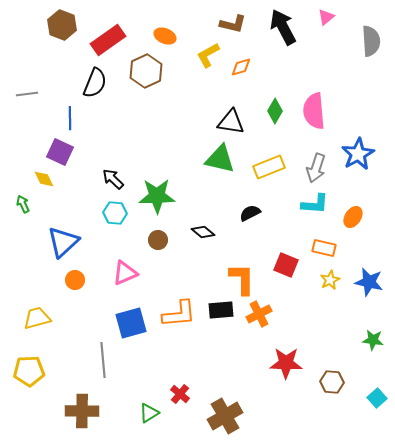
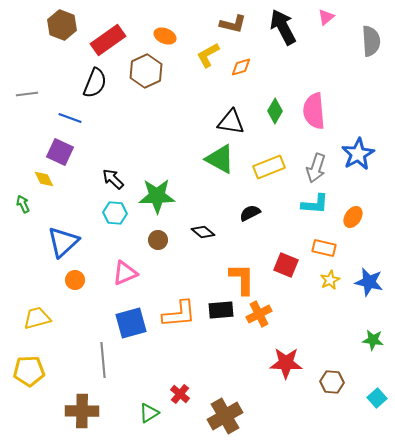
blue line at (70, 118): rotated 70 degrees counterclockwise
green triangle at (220, 159): rotated 16 degrees clockwise
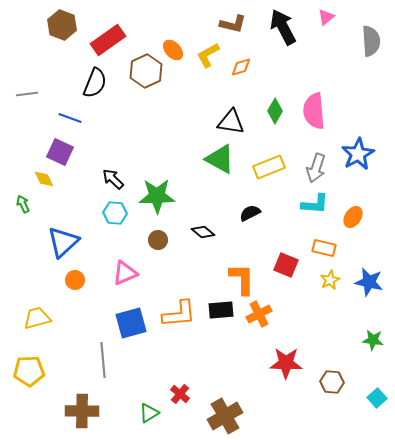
orange ellipse at (165, 36): moved 8 px right, 14 px down; rotated 25 degrees clockwise
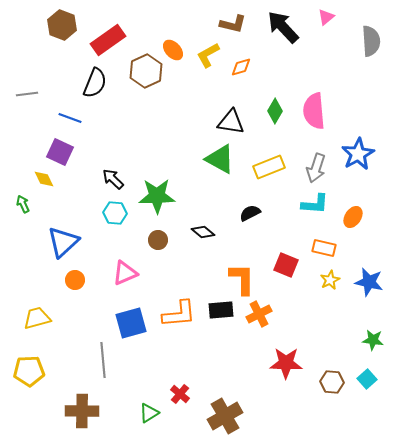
black arrow at (283, 27): rotated 15 degrees counterclockwise
cyan square at (377, 398): moved 10 px left, 19 px up
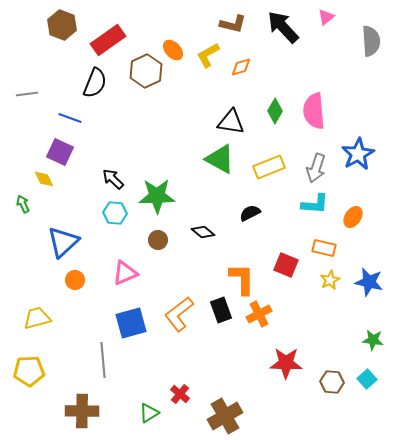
black rectangle at (221, 310): rotated 75 degrees clockwise
orange L-shape at (179, 314): rotated 147 degrees clockwise
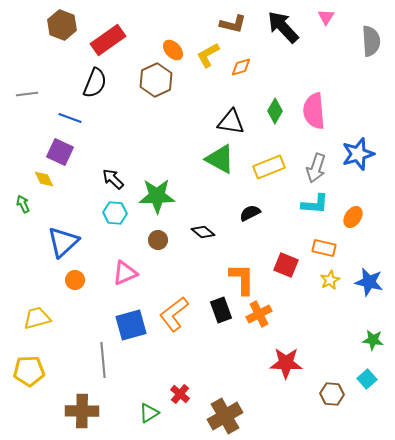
pink triangle at (326, 17): rotated 18 degrees counterclockwise
brown hexagon at (146, 71): moved 10 px right, 9 px down
blue star at (358, 154): rotated 12 degrees clockwise
orange L-shape at (179, 314): moved 5 px left
blue square at (131, 323): moved 2 px down
brown hexagon at (332, 382): moved 12 px down
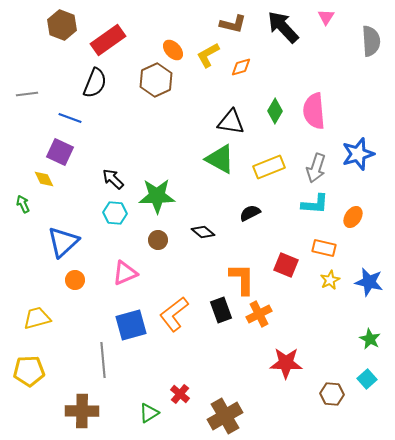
green star at (373, 340): moved 3 px left, 1 px up; rotated 20 degrees clockwise
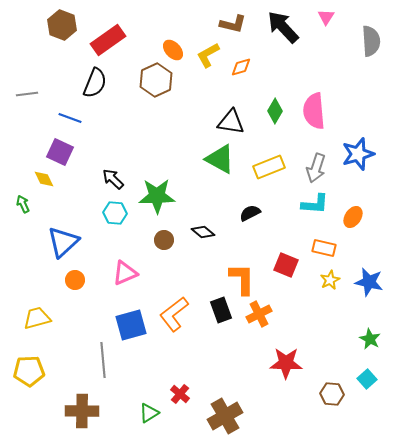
brown circle at (158, 240): moved 6 px right
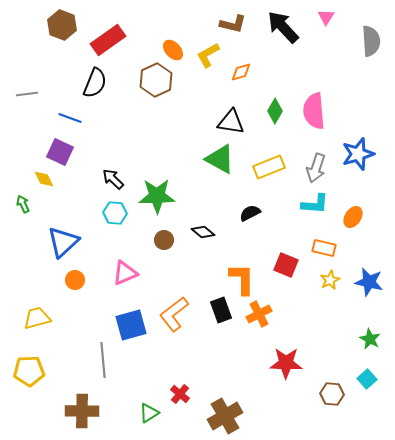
orange diamond at (241, 67): moved 5 px down
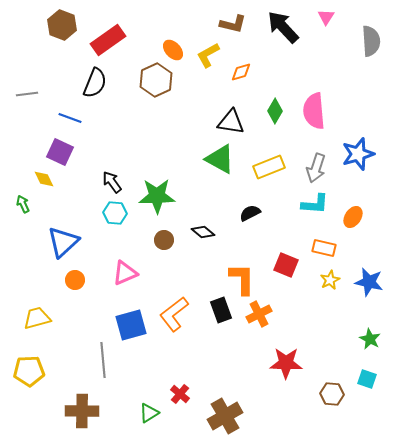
black arrow at (113, 179): moved 1 px left, 3 px down; rotated 10 degrees clockwise
cyan square at (367, 379): rotated 30 degrees counterclockwise
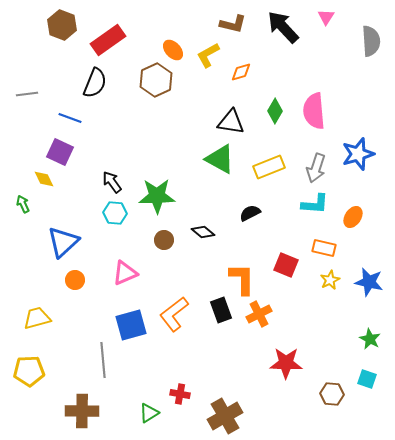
red cross at (180, 394): rotated 30 degrees counterclockwise
